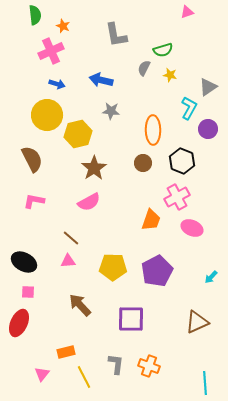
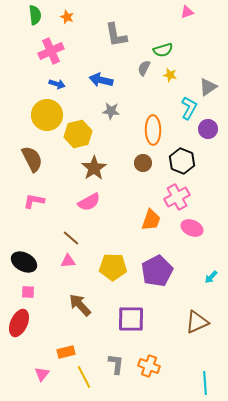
orange star at (63, 26): moved 4 px right, 9 px up
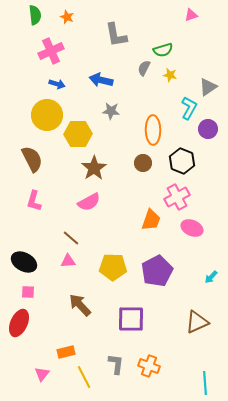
pink triangle at (187, 12): moved 4 px right, 3 px down
yellow hexagon at (78, 134): rotated 12 degrees clockwise
pink L-shape at (34, 201): rotated 85 degrees counterclockwise
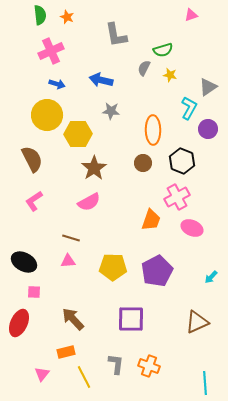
green semicircle at (35, 15): moved 5 px right
pink L-shape at (34, 201): rotated 40 degrees clockwise
brown line at (71, 238): rotated 24 degrees counterclockwise
pink square at (28, 292): moved 6 px right
brown arrow at (80, 305): moved 7 px left, 14 px down
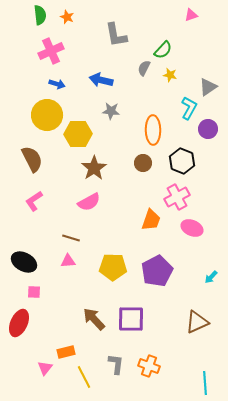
green semicircle at (163, 50): rotated 30 degrees counterclockwise
brown arrow at (73, 319): moved 21 px right
pink triangle at (42, 374): moved 3 px right, 6 px up
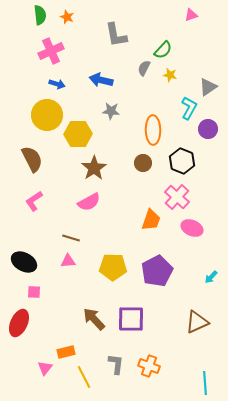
pink cross at (177, 197): rotated 20 degrees counterclockwise
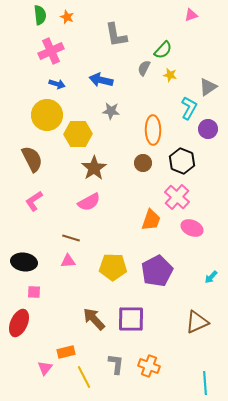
black ellipse at (24, 262): rotated 20 degrees counterclockwise
